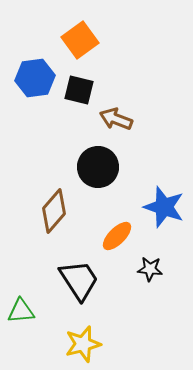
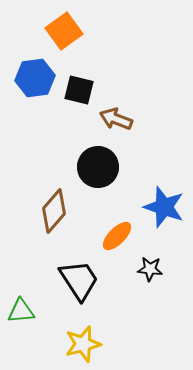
orange square: moved 16 px left, 9 px up
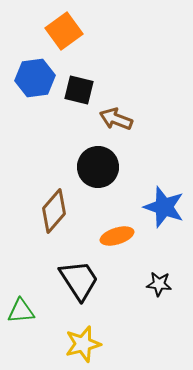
orange ellipse: rotated 28 degrees clockwise
black star: moved 9 px right, 15 px down
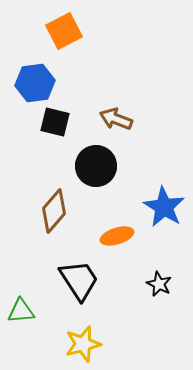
orange square: rotated 9 degrees clockwise
blue hexagon: moved 5 px down
black square: moved 24 px left, 32 px down
black circle: moved 2 px left, 1 px up
blue star: rotated 12 degrees clockwise
black star: rotated 20 degrees clockwise
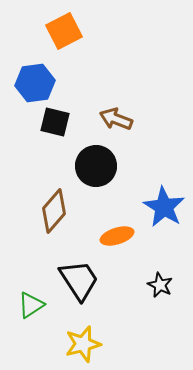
black star: moved 1 px right, 1 px down
green triangle: moved 10 px right, 6 px up; rotated 28 degrees counterclockwise
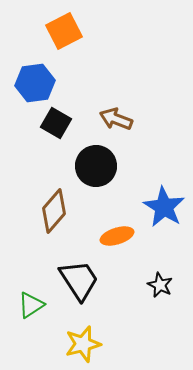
black square: moved 1 px right, 1 px down; rotated 16 degrees clockwise
